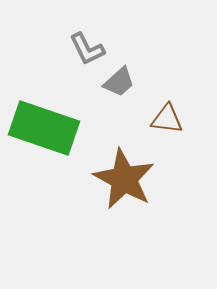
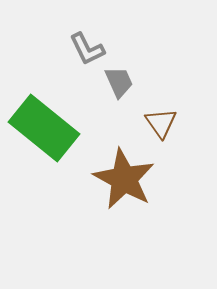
gray trapezoid: rotated 72 degrees counterclockwise
brown triangle: moved 6 px left, 4 px down; rotated 48 degrees clockwise
green rectangle: rotated 20 degrees clockwise
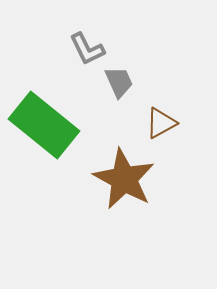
brown triangle: rotated 36 degrees clockwise
green rectangle: moved 3 px up
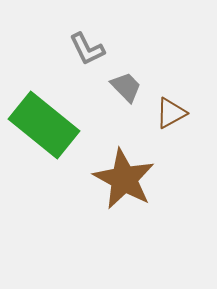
gray trapezoid: moved 7 px right, 5 px down; rotated 20 degrees counterclockwise
brown triangle: moved 10 px right, 10 px up
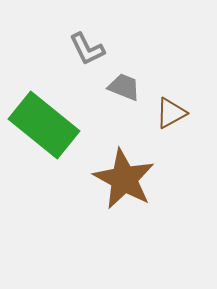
gray trapezoid: moved 2 px left; rotated 24 degrees counterclockwise
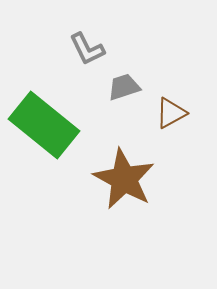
gray trapezoid: rotated 40 degrees counterclockwise
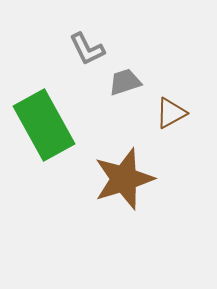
gray trapezoid: moved 1 px right, 5 px up
green rectangle: rotated 22 degrees clockwise
brown star: rotated 26 degrees clockwise
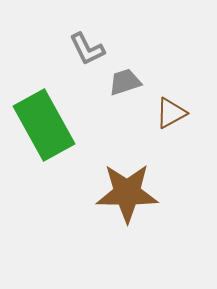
brown star: moved 3 px right, 14 px down; rotated 18 degrees clockwise
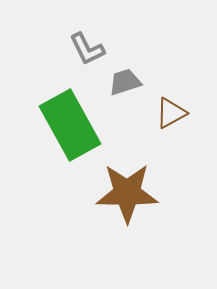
green rectangle: moved 26 px right
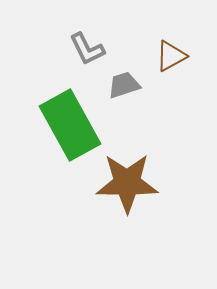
gray trapezoid: moved 1 px left, 3 px down
brown triangle: moved 57 px up
brown star: moved 10 px up
